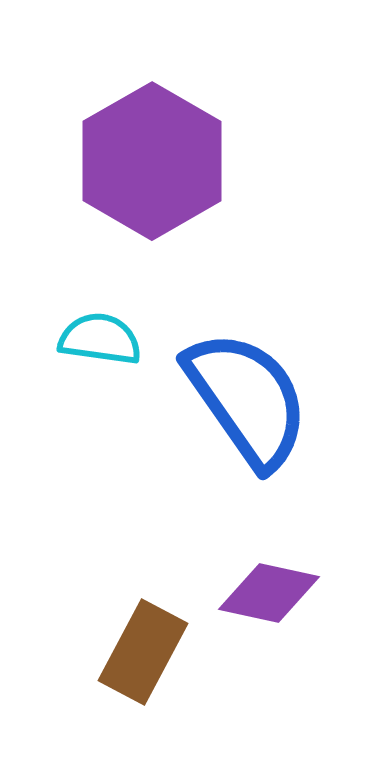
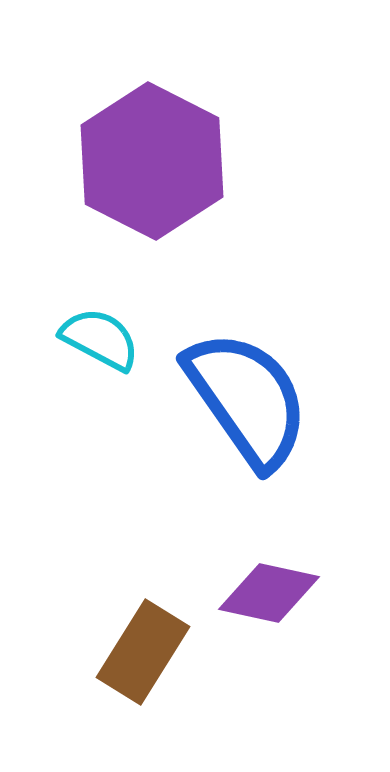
purple hexagon: rotated 3 degrees counterclockwise
cyan semicircle: rotated 20 degrees clockwise
brown rectangle: rotated 4 degrees clockwise
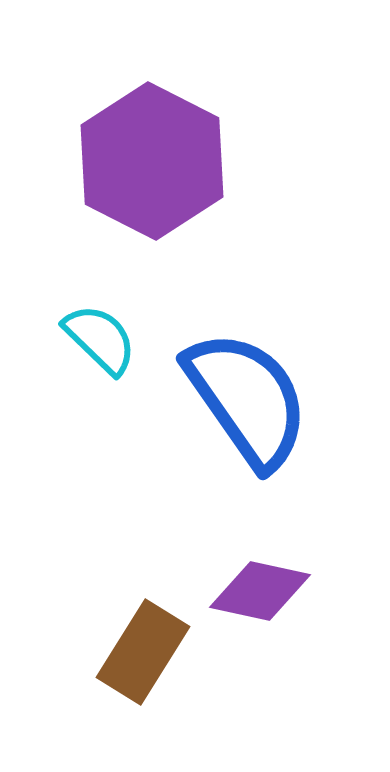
cyan semicircle: rotated 16 degrees clockwise
purple diamond: moved 9 px left, 2 px up
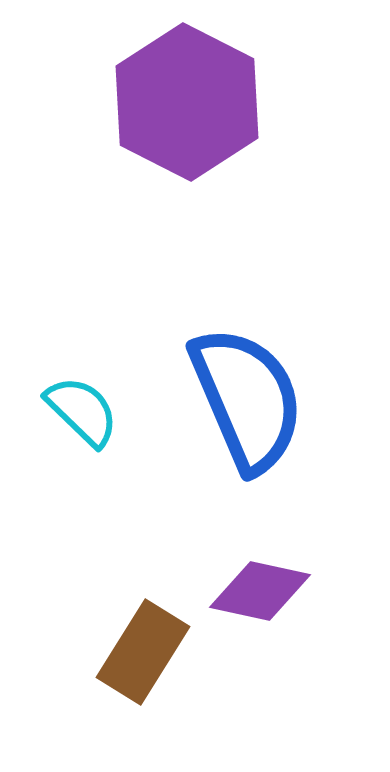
purple hexagon: moved 35 px right, 59 px up
cyan semicircle: moved 18 px left, 72 px down
blue semicircle: rotated 12 degrees clockwise
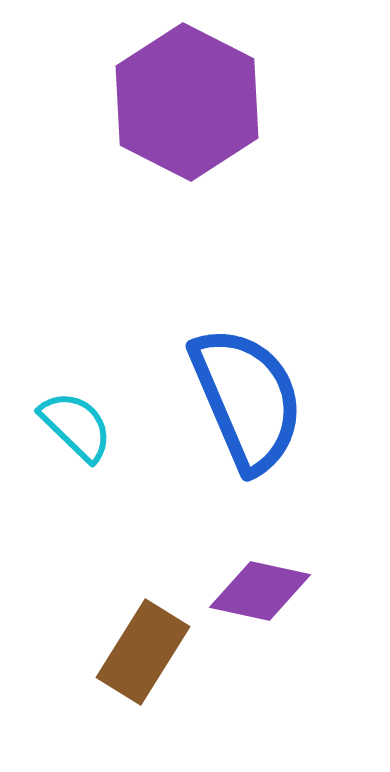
cyan semicircle: moved 6 px left, 15 px down
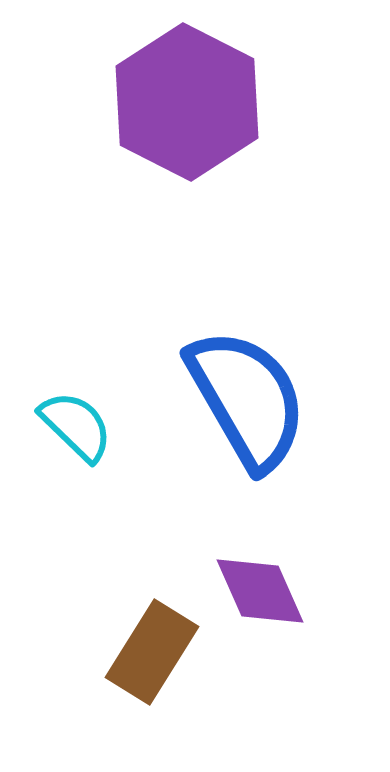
blue semicircle: rotated 7 degrees counterclockwise
purple diamond: rotated 54 degrees clockwise
brown rectangle: moved 9 px right
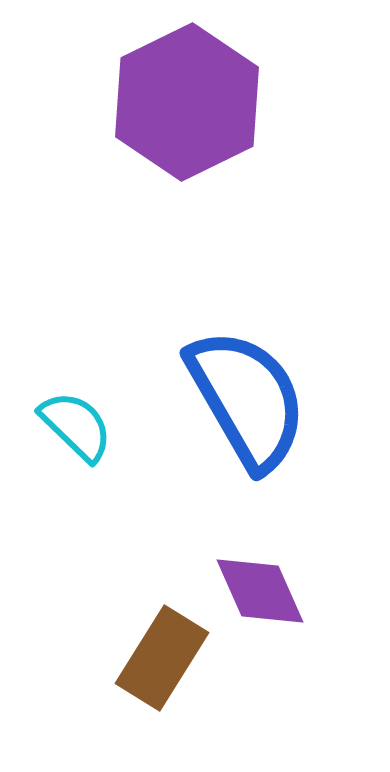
purple hexagon: rotated 7 degrees clockwise
brown rectangle: moved 10 px right, 6 px down
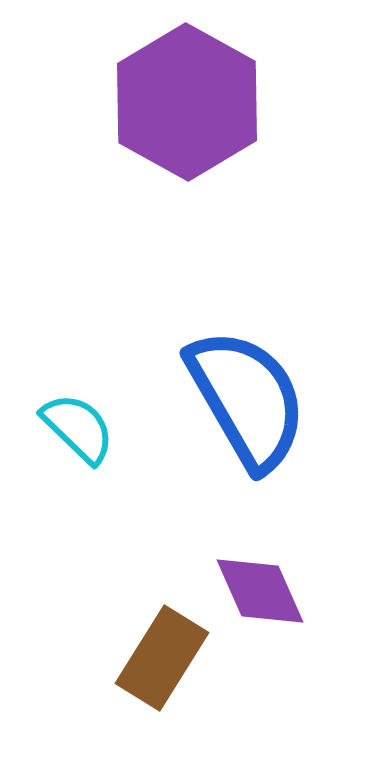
purple hexagon: rotated 5 degrees counterclockwise
cyan semicircle: moved 2 px right, 2 px down
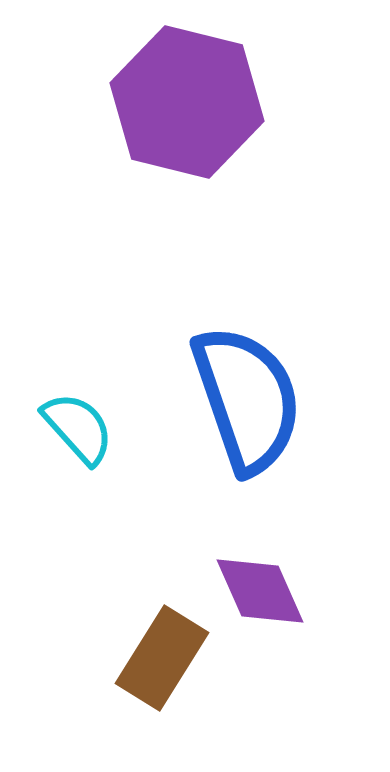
purple hexagon: rotated 15 degrees counterclockwise
blue semicircle: rotated 11 degrees clockwise
cyan semicircle: rotated 4 degrees clockwise
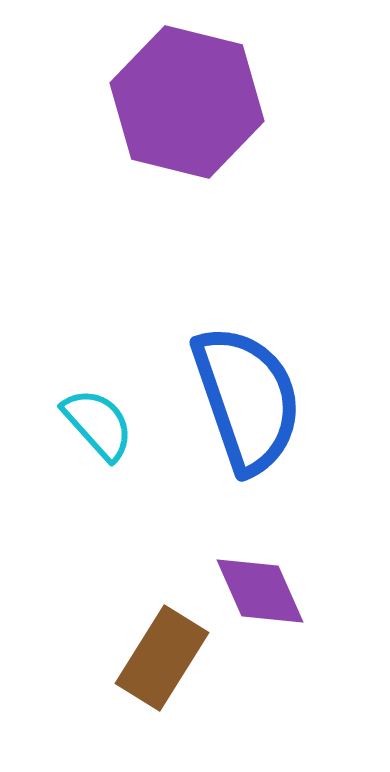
cyan semicircle: moved 20 px right, 4 px up
